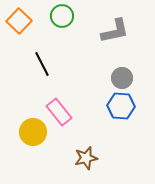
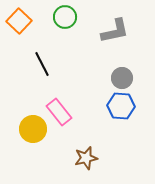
green circle: moved 3 px right, 1 px down
yellow circle: moved 3 px up
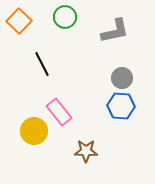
yellow circle: moved 1 px right, 2 px down
brown star: moved 7 px up; rotated 15 degrees clockwise
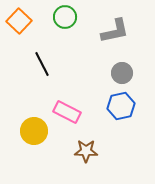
gray circle: moved 5 px up
blue hexagon: rotated 16 degrees counterclockwise
pink rectangle: moved 8 px right; rotated 24 degrees counterclockwise
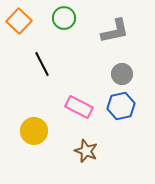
green circle: moved 1 px left, 1 px down
gray circle: moved 1 px down
pink rectangle: moved 12 px right, 5 px up
brown star: rotated 20 degrees clockwise
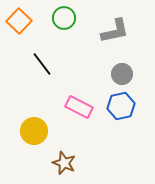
black line: rotated 10 degrees counterclockwise
brown star: moved 22 px left, 12 px down
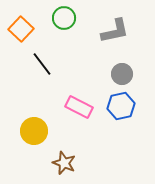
orange square: moved 2 px right, 8 px down
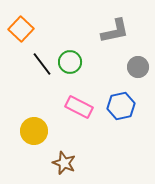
green circle: moved 6 px right, 44 px down
gray circle: moved 16 px right, 7 px up
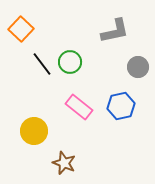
pink rectangle: rotated 12 degrees clockwise
